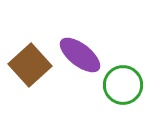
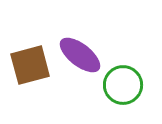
brown square: rotated 27 degrees clockwise
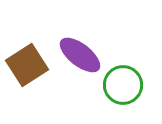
brown square: moved 3 px left; rotated 18 degrees counterclockwise
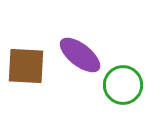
brown square: moved 1 px left, 1 px down; rotated 36 degrees clockwise
